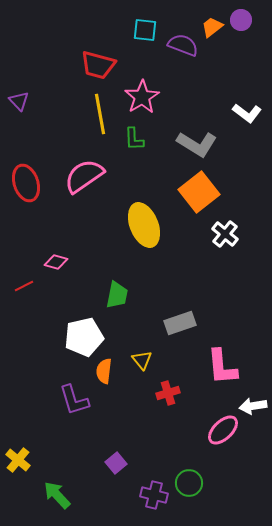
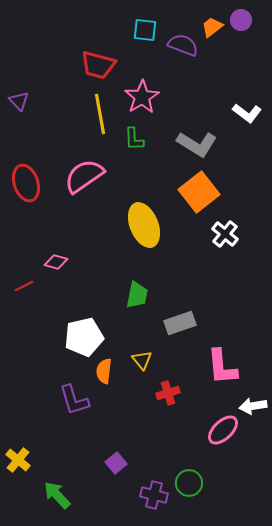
green trapezoid: moved 20 px right
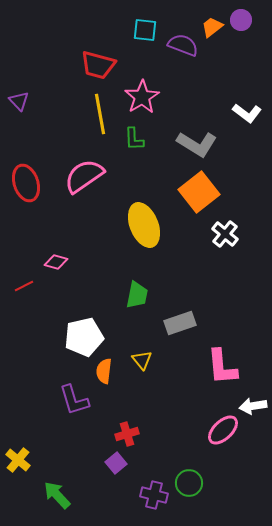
red cross: moved 41 px left, 41 px down
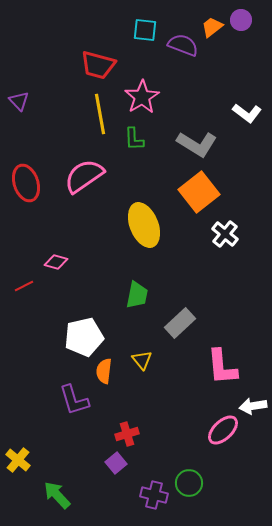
gray rectangle: rotated 24 degrees counterclockwise
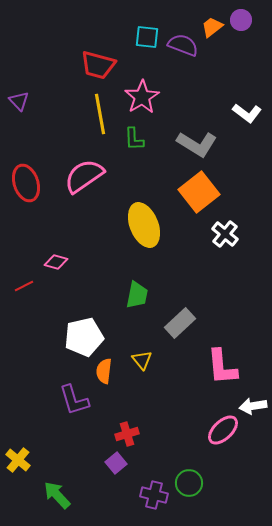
cyan square: moved 2 px right, 7 px down
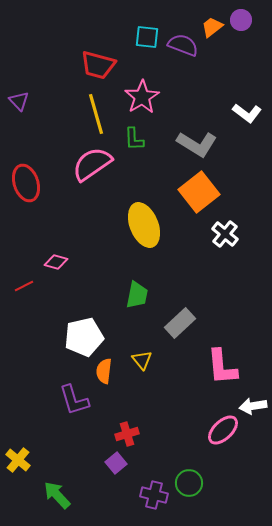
yellow line: moved 4 px left; rotated 6 degrees counterclockwise
pink semicircle: moved 8 px right, 12 px up
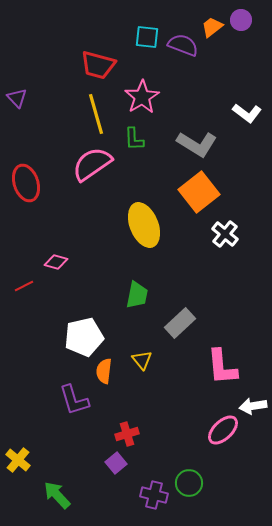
purple triangle: moved 2 px left, 3 px up
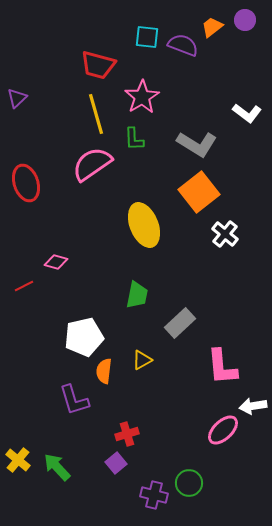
purple circle: moved 4 px right
purple triangle: rotated 30 degrees clockwise
yellow triangle: rotated 40 degrees clockwise
green arrow: moved 28 px up
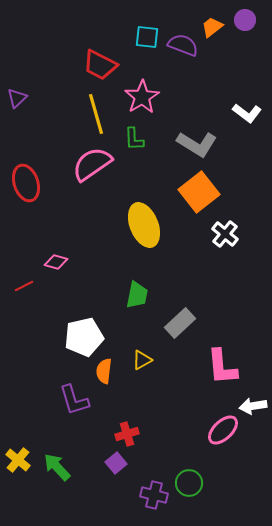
red trapezoid: moved 2 px right; rotated 12 degrees clockwise
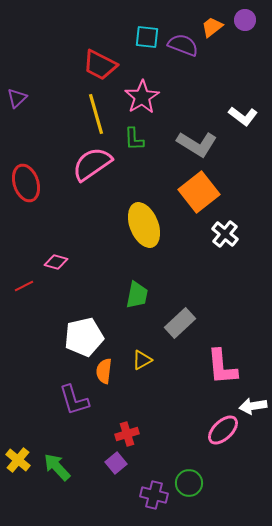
white L-shape: moved 4 px left, 3 px down
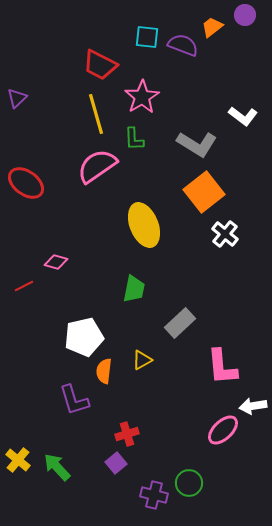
purple circle: moved 5 px up
pink semicircle: moved 5 px right, 2 px down
red ellipse: rotated 36 degrees counterclockwise
orange square: moved 5 px right
green trapezoid: moved 3 px left, 6 px up
